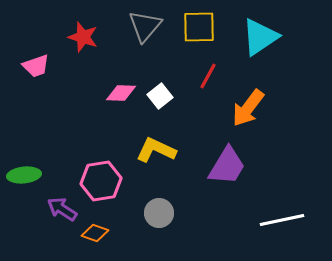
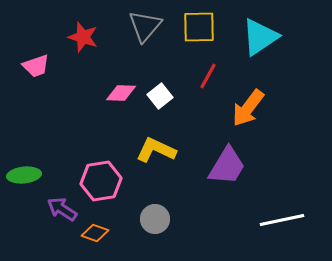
gray circle: moved 4 px left, 6 px down
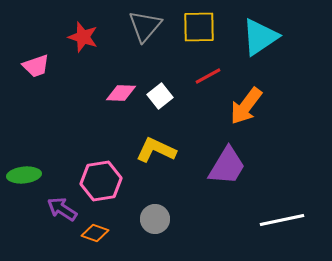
red line: rotated 32 degrees clockwise
orange arrow: moved 2 px left, 2 px up
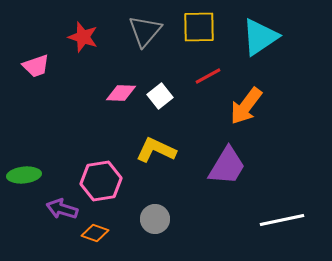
gray triangle: moved 5 px down
purple arrow: rotated 16 degrees counterclockwise
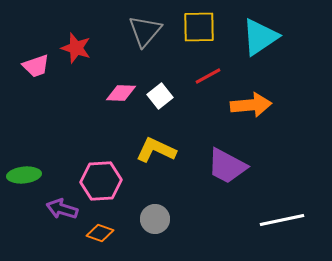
red star: moved 7 px left, 11 px down
orange arrow: moved 5 px right, 1 px up; rotated 132 degrees counterclockwise
purple trapezoid: rotated 87 degrees clockwise
pink hexagon: rotated 6 degrees clockwise
orange diamond: moved 5 px right
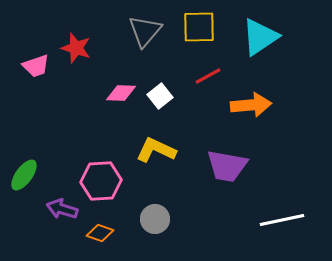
purple trapezoid: rotated 18 degrees counterclockwise
green ellipse: rotated 48 degrees counterclockwise
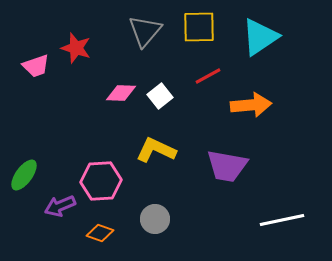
purple arrow: moved 2 px left, 3 px up; rotated 40 degrees counterclockwise
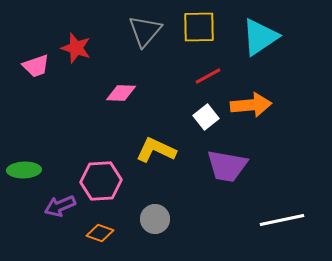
white square: moved 46 px right, 21 px down
green ellipse: moved 5 px up; rotated 52 degrees clockwise
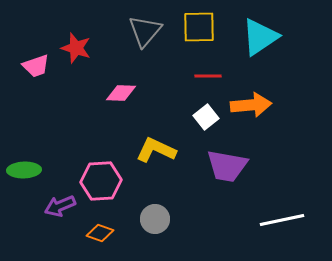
red line: rotated 28 degrees clockwise
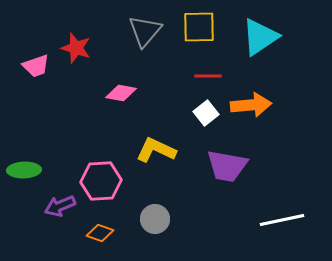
pink diamond: rotated 8 degrees clockwise
white square: moved 4 px up
